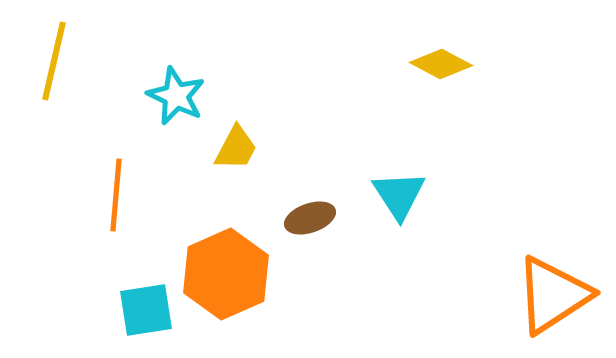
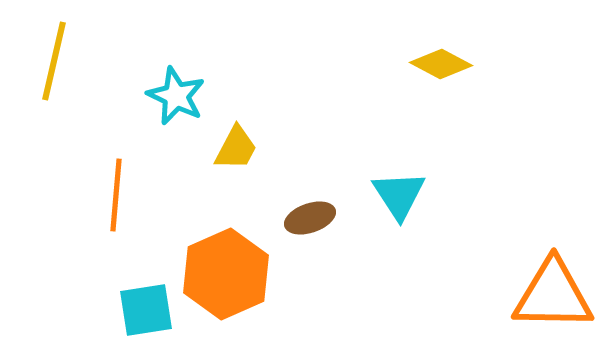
orange triangle: rotated 34 degrees clockwise
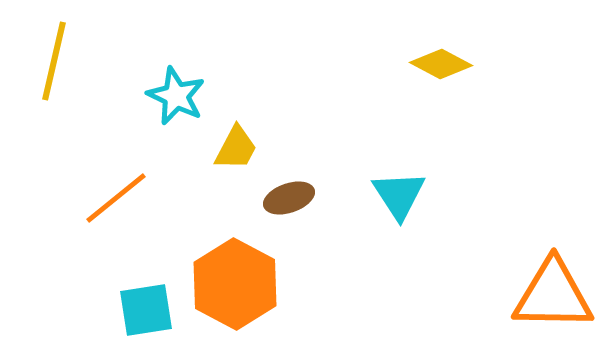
orange line: moved 3 px down; rotated 46 degrees clockwise
brown ellipse: moved 21 px left, 20 px up
orange hexagon: moved 9 px right, 10 px down; rotated 8 degrees counterclockwise
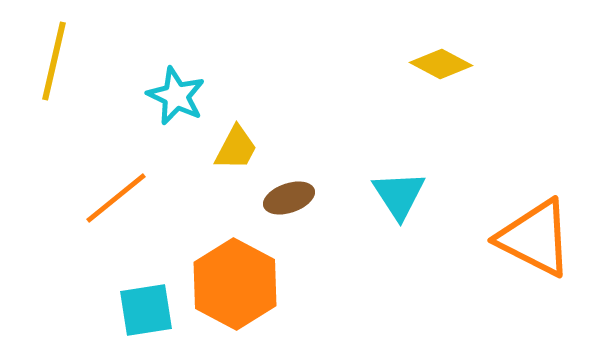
orange triangle: moved 18 px left, 57 px up; rotated 26 degrees clockwise
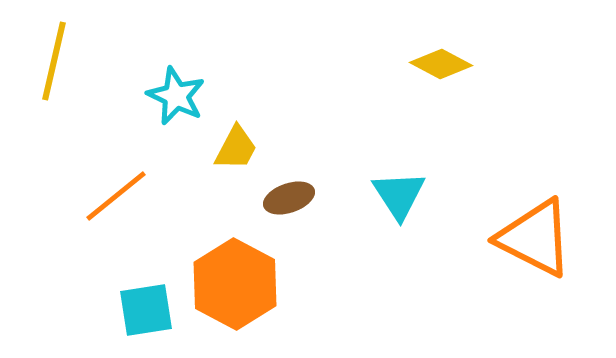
orange line: moved 2 px up
